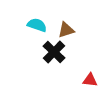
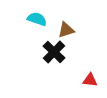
cyan semicircle: moved 6 px up
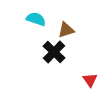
cyan semicircle: moved 1 px left
red triangle: rotated 49 degrees clockwise
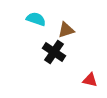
black cross: rotated 10 degrees counterclockwise
red triangle: rotated 42 degrees counterclockwise
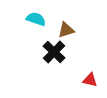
black cross: rotated 10 degrees clockwise
